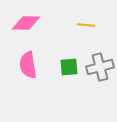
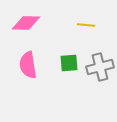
green square: moved 4 px up
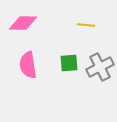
pink diamond: moved 3 px left
gray cross: rotated 12 degrees counterclockwise
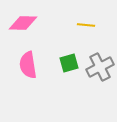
green square: rotated 12 degrees counterclockwise
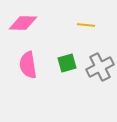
green square: moved 2 px left
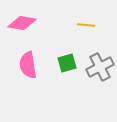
pink diamond: moved 1 px left; rotated 8 degrees clockwise
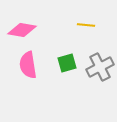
pink diamond: moved 7 px down
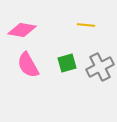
pink semicircle: rotated 20 degrees counterclockwise
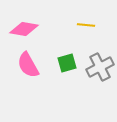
pink diamond: moved 2 px right, 1 px up
